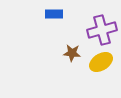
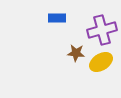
blue rectangle: moved 3 px right, 4 px down
brown star: moved 4 px right
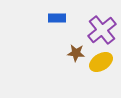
purple cross: rotated 24 degrees counterclockwise
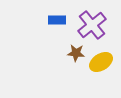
blue rectangle: moved 2 px down
purple cross: moved 10 px left, 5 px up
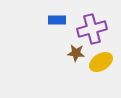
purple cross: moved 4 px down; rotated 24 degrees clockwise
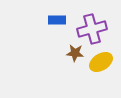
brown star: moved 1 px left
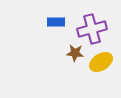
blue rectangle: moved 1 px left, 2 px down
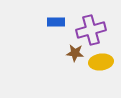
purple cross: moved 1 px left, 1 px down
yellow ellipse: rotated 25 degrees clockwise
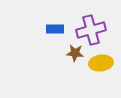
blue rectangle: moved 1 px left, 7 px down
yellow ellipse: moved 1 px down
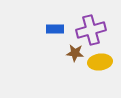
yellow ellipse: moved 1 px left, 1 px up
